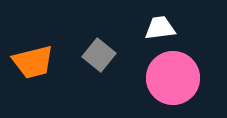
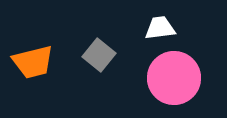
pink circle: moved 1 px right
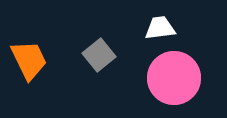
gray square: rotated 12 degrees clockwise
orange trapezoid: moved 4 px left, 2 px up; rotated 102 degrees counterclockwise
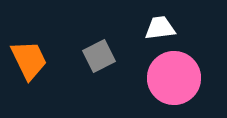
gray square: moved 1 px down; rotated 12 degrees clockwise
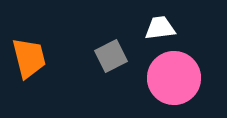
gray square: moved 12 px right
orange trapezoid: moved 2 px up; rotated 12 degrees clockwise
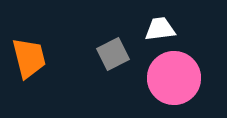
white trapezoid: moved 1 px down
gray square: moved 2 px right, 2 px up
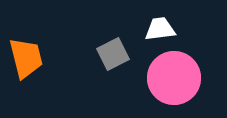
orange trapezoid: moved 3 px left
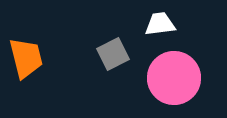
white trapezoid: moved 5 px up
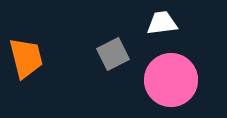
white trapezoid: moved 2 px right, 1 px up
pink circle: moved 3 px left, 2 px down
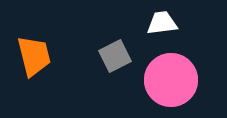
gray square: moved 2 px right, 2 px down
orange trapezoid: moved 8 px right, 2 px up
